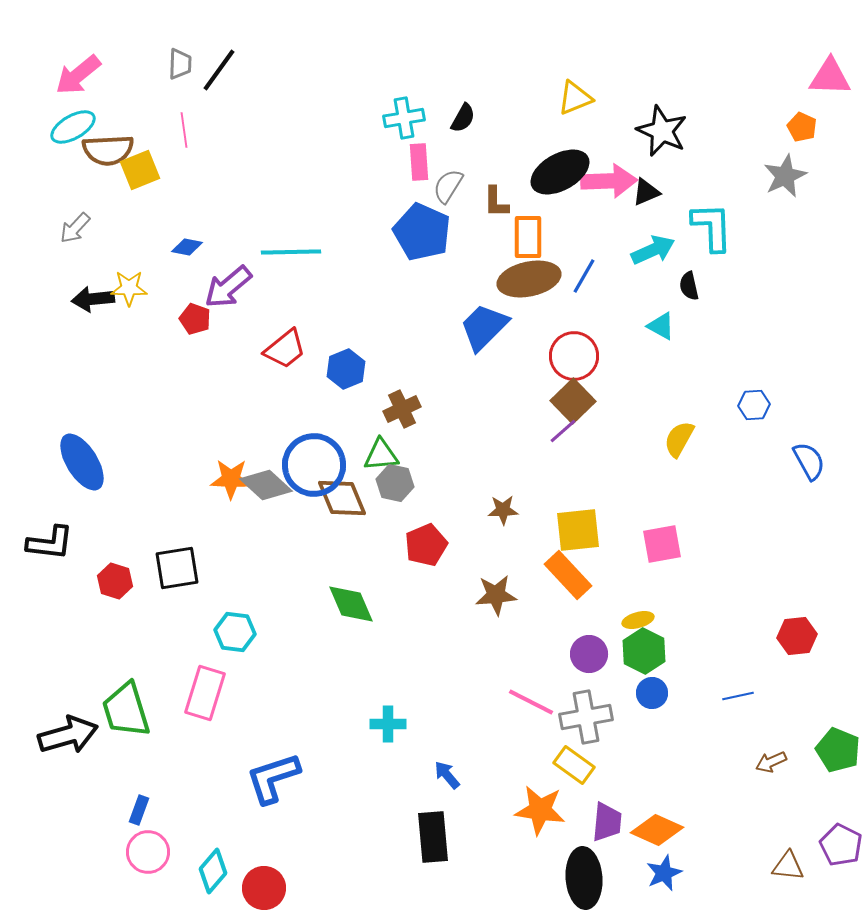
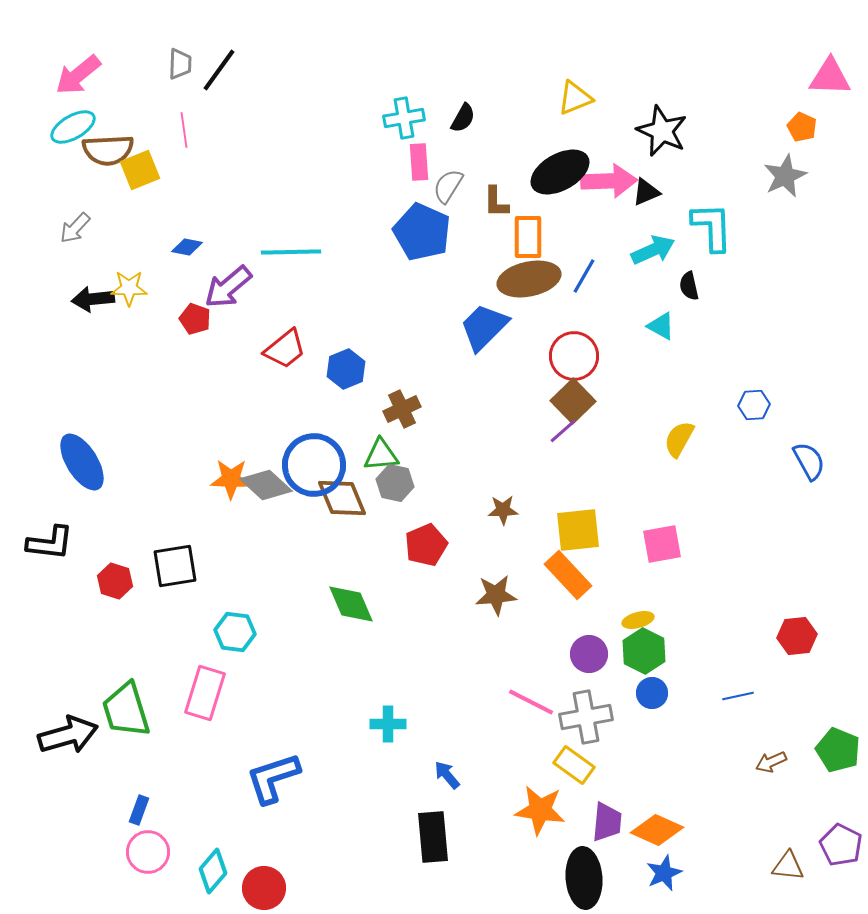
black square at (177, 568): moved 2 px left, 2 px up
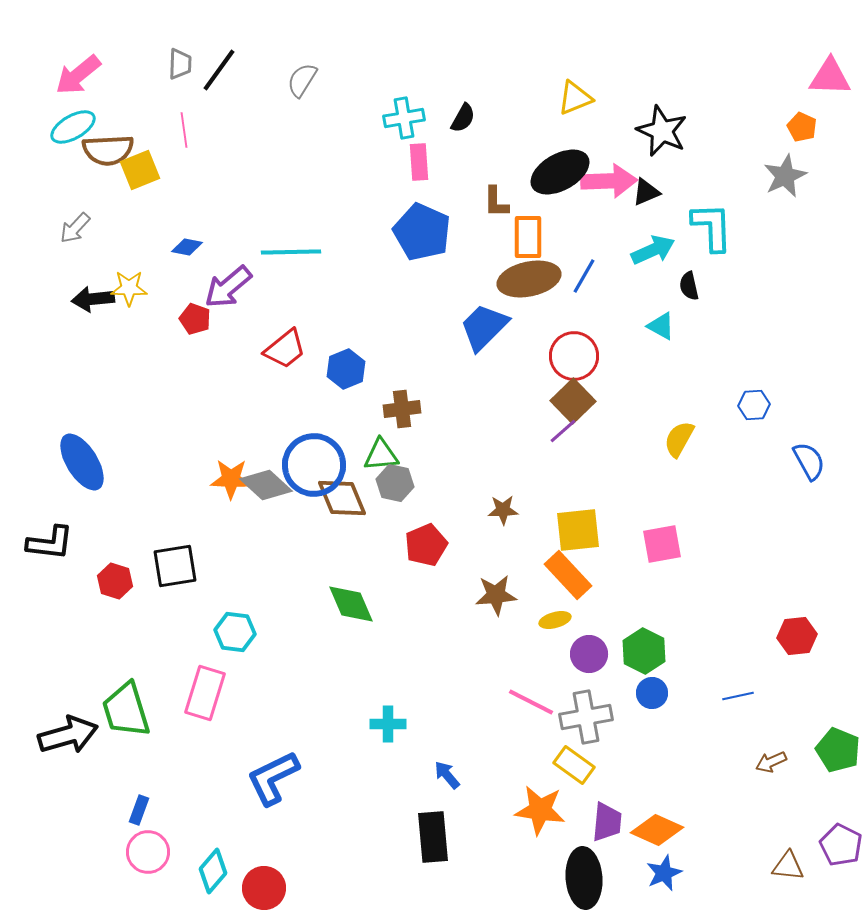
gray semicircle at (448, 186): moved 146 px left, 106 px up
brown cross at (402, 409): rotated 18 degrees clockwise
yellow ellipse at (638, 620): moved 83 px left
blue L-shape at (273, 778): rotated 8 degrees counterclockwise
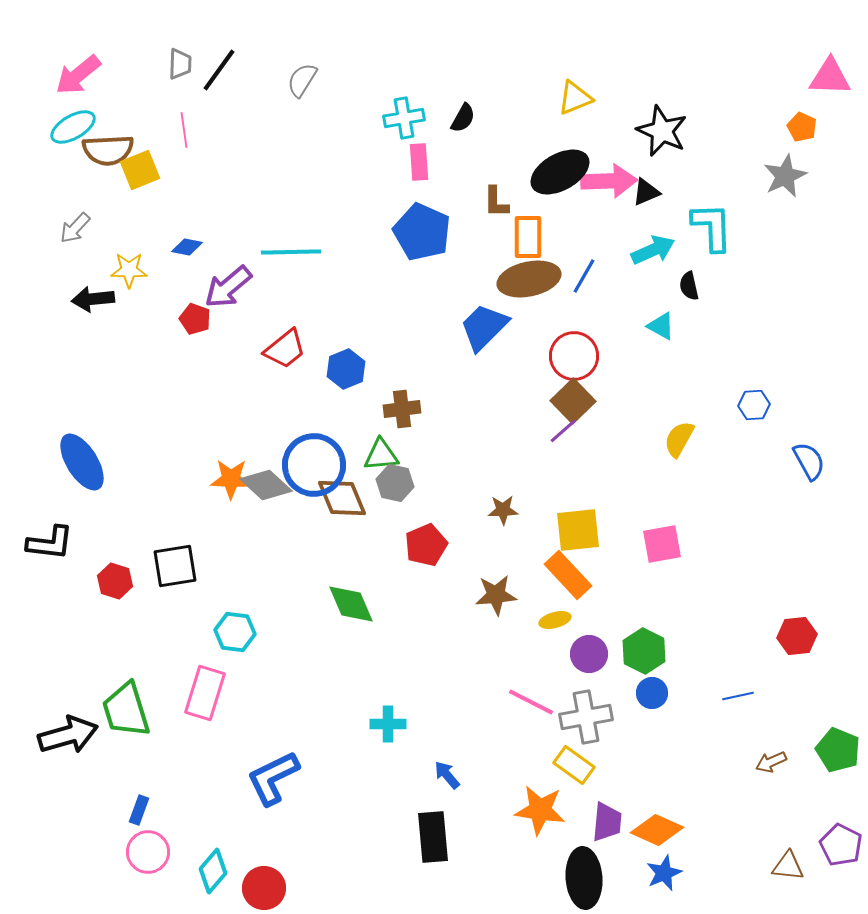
yellow star at (129, 288): moved 18 px up
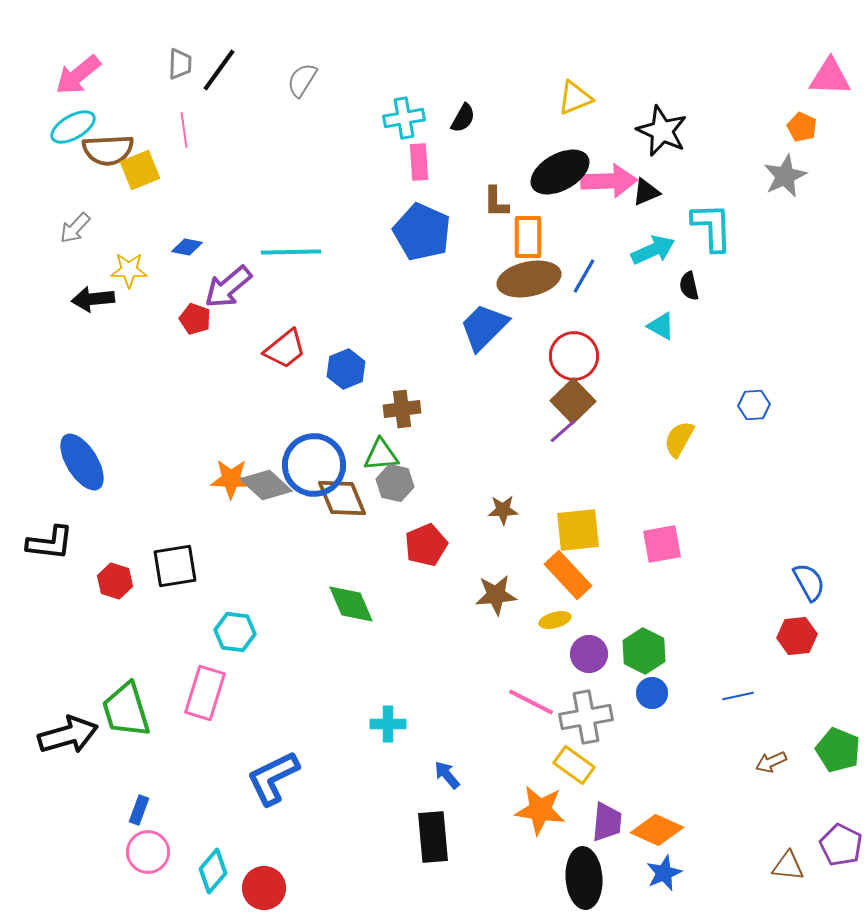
blue semicircle at (809, 461): moved 121 px down
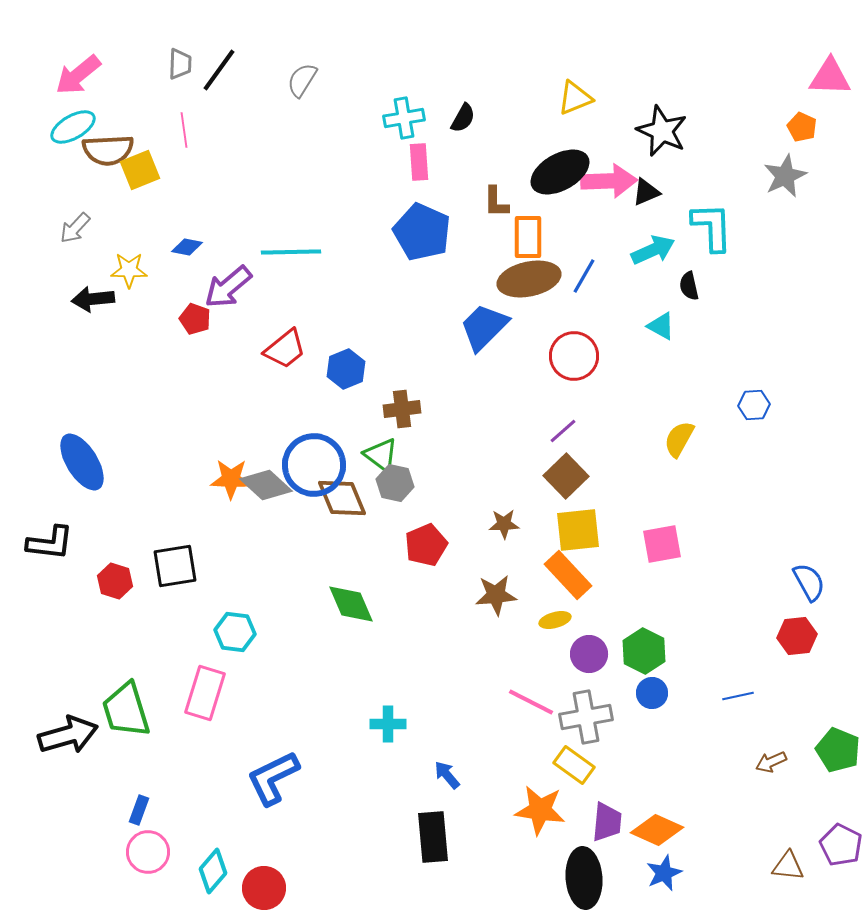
brown square at (573, 401): moved 7 px left, 75 px down
green triangle at (381, 455): rotated 42 degrees clockwise
brown star at (503, 510): moved 1 px right, 14 px down
